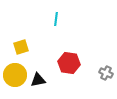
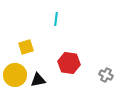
yellow square: moved 5 px right
gray cross: moved 2 px down
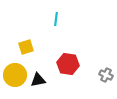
red hexagon: moved 1 px left, 1 px down
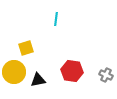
yellow square: moved 1 px down
red hexagon: moved 4 px right, 7 px down
yellow circle: moved 1 px left, 3 px up
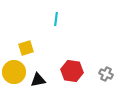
gray cross: moved 1 px up
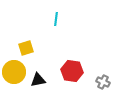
gray cross: moved 3 px left, 8 px down
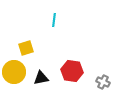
cyan line: moved 2 px left, 1 px down
black triangle: moved 3 px right, 2 px up
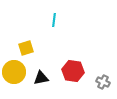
red hexagon: moved 1 px right
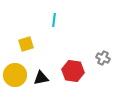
yellow square: moved 4 px up
yellow circle: moved 1 px right, 3 px down
gray cross: moved 24 px up
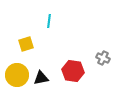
cyan line: moved 5 px left, 1 px down
yellow circle: moved 2 px right
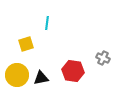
cyan line: moved 2 px left, 2 px down
